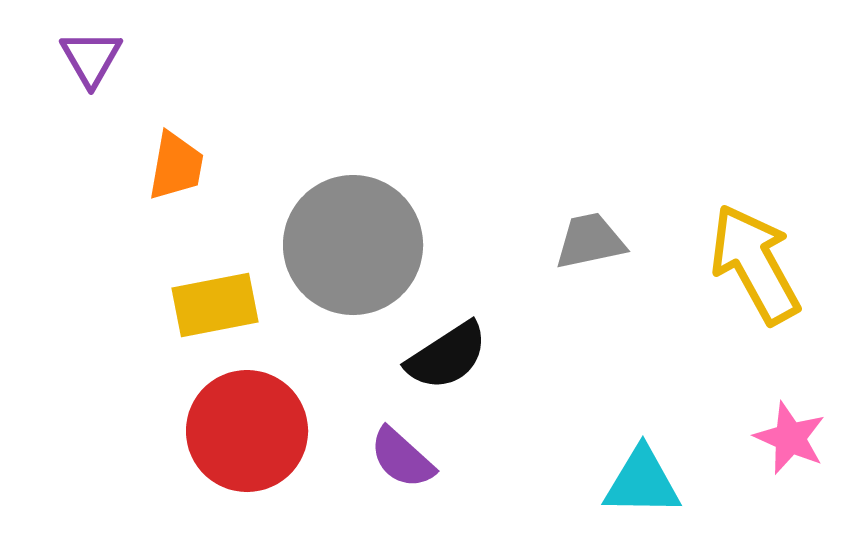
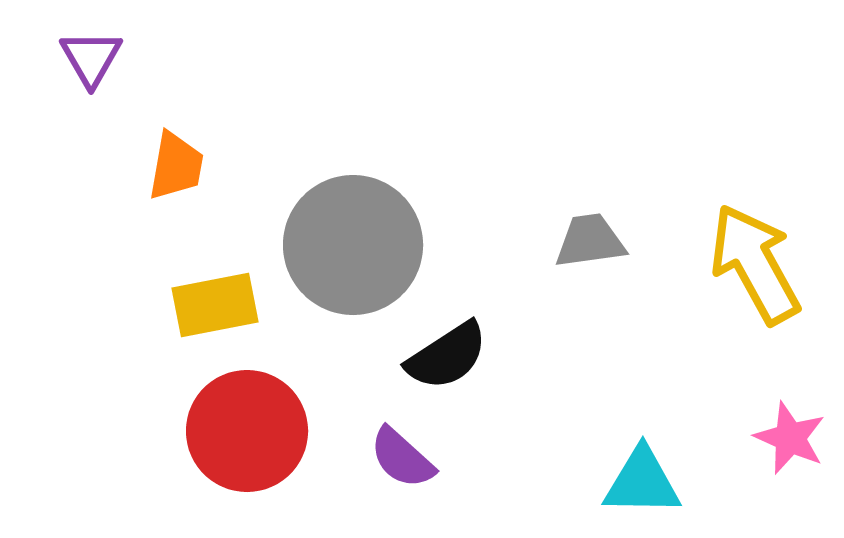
gray trapezoid: rotated 4 degrees clockwise
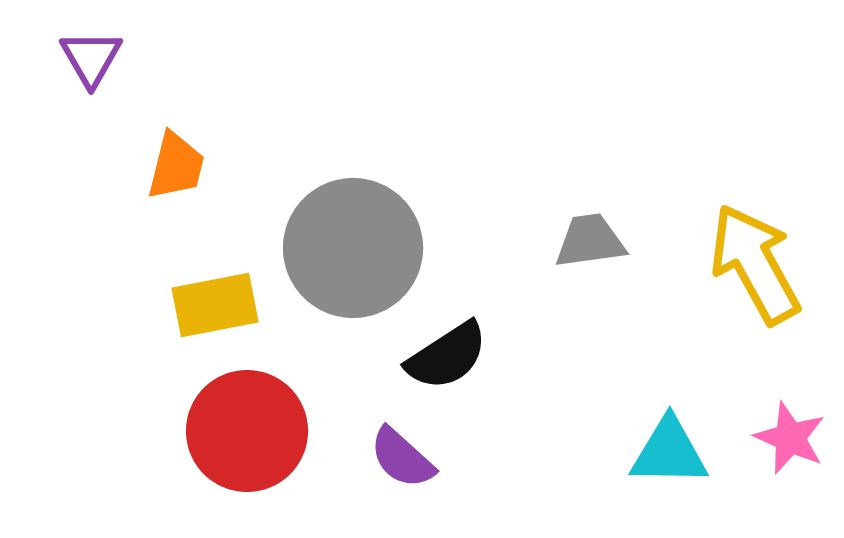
orange trapezoid: rotated 4 degrees clockwise
gray circle: moved 3 px down
cyan triangle: moved 27 px right, 30 px up
